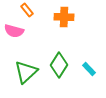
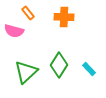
orange rectangle: moved 1 px right, 3 px down
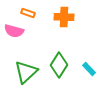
orange rectangle: rotated 32 degrees counterclockwise
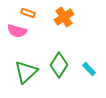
orange cross: rotated 36 degrees counterclockwise
pink semicircle: moved 3 px right
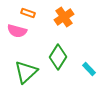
green diamond: moved 1 px left, 8 px up
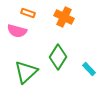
orange cross: rotated 30 degrees counterclockwise
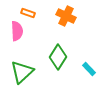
orange cross: moved 2 px right, 1 px up
pink semicircle: rotated 108 degrees counterclockwise
green triangle: moved 4 px left
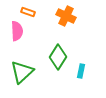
orange rectangle: moved 1 px up
cyan rectangle: moved 8 px left, 2 px down; rotated 56 degrees clockwise
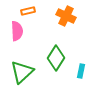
orange rectangle: moved 1 px up; rotated 32 degrees counterclockwise
green diamond: moved 2 px left, 1 px down
